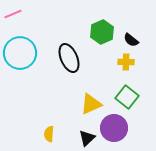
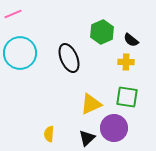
green square: rotated 30 degrees counterclockwise
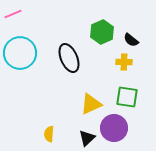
yellow cross: moved 2 px left
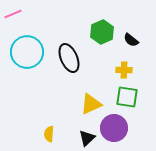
cyan circle: moved 7 px right, 1 px up
yellow cross: moved 8 px down
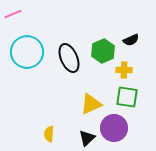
green hexagon: moved 1 px right, 19 px down
black semicircle: rotated 63 degrees counterclockwise
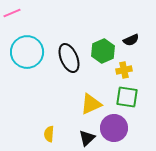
pink line: moved 1 px left, 1 px up
yellow cross: rotated 14 degrees counterclockwise
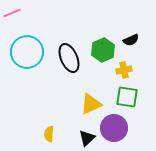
green hexagon: moved 1 px up
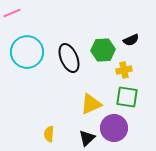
green hexagon: rotated 20 degrees clockwise
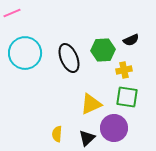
cyan circle: moved 2 px left, 1 px down
yellow semicircle: moved 8 px right
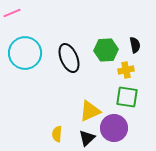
black semicircle: moved 4 px right, 5 px down; rotated 77 degrees counterclockwise
green hexagon: moved 3 px right
yellow cross: moved 2 px right
yellow triangle: moved 1 px left, 7 px down
